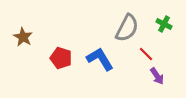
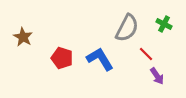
red pentagon: moved 1 px right
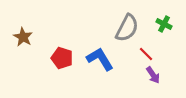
purple arrow: moved 4 px left, 1 px up
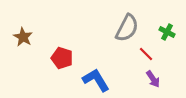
green cross: moved 3 px right, 8 px down
blue L-shape: moved 4 px left, 21 px down
purple arrow: moved 4 px down
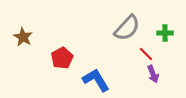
gray semicircle: rotated 16 degrees clockwise
green cross: moved 2 px left, 1 px down; rotated 28 degrees counterclockwise
red pentagon: rotated 25 degrees clockwise
purple arrow: moved 5 px up; rotated 12 degrees clockwise
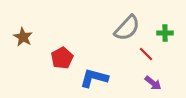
purple arrow: moved 9 px down; rotated 30 degrees counterclockwise
blue L-shape: moved 2 px left, 2 px up; rotated 44 degrees counterclockwise
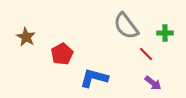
gray semicircle: moved 1 px left, 2 px up; rotated 100 degrees clockwise
brown star: moved 3 px right
red pentagon: moved 4 px up
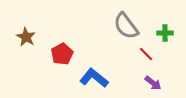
blue L-shape: rotated 24 degrees clockwise
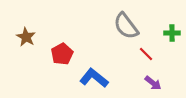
green cross: moved 7 px right
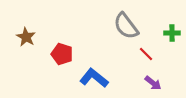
red pentagon: rotated 25 degrees counterclockwise
